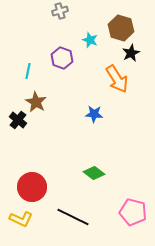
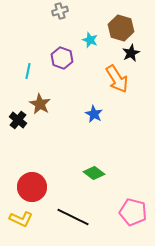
brown star: moved 4 px right, 2 px down
blue star: rotated 24 degrees clockwise
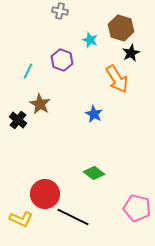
gray cross: rotated 28 degrees clockwise
purple hexagon: moved 2 px down
cyan line: rotated 14 degrees clockwise
red circle: moved 13 px right, 7 px down
pink pentagon: moved 4 px right, 4 px up
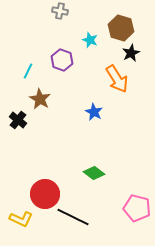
brown star: moved 5 px up
blue star: moved 2 px up
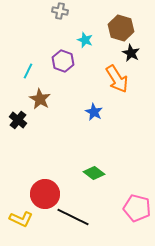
cyan star: moved 5 px left
black star: rotated 18 degrees counterclockwise
purple hexagon: moved 1 px right, 1 px down
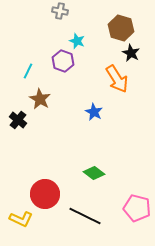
cyan star: moved 8 px left, 1 px down
black line: moved 12 px right, 1 px up
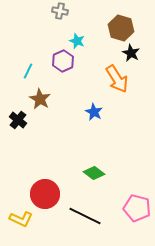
purple hexagon: rotated 15 degrees clockwise
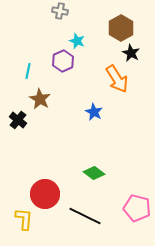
brown hexagon: rotated 15 degrees clockwise
cyan line: rotated 14 degrees counterclockwise
yellow L-shape: moved 3 px right; rotated 110 degrees counterclockwise
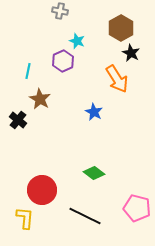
red circle: moved 3 px left, 4 px up
yellow L-shape: moved 1 px right, 1 px up
